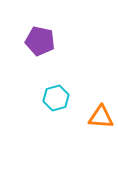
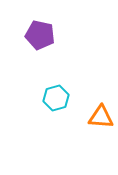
purple pentagon: moved 6 px up
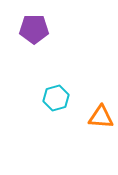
purple pentagon: moved 6 px left, 6 px up; rotated 12 degrees counterclockwise
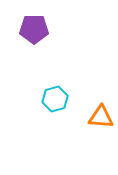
cyan hexagon: moved 1 px left, 1 px down
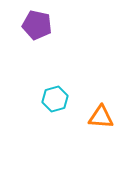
purple pentagon: moved 3 px right, 4 px up; rotated 12 degrees clockwise
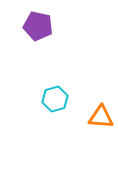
purple pentagon: moved 1 px right, 1 px down
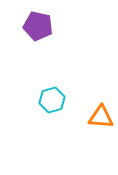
cyan hexagon: moved 3 px left, 1 px down
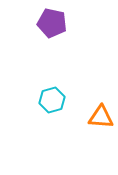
purple pentagon: moved 14 px right, 3 px up
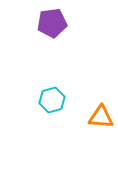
purple pentagon: rotated 20 degrees counterclockwise
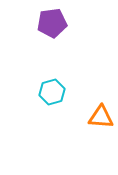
cyan hexagon: moved 8 px up
